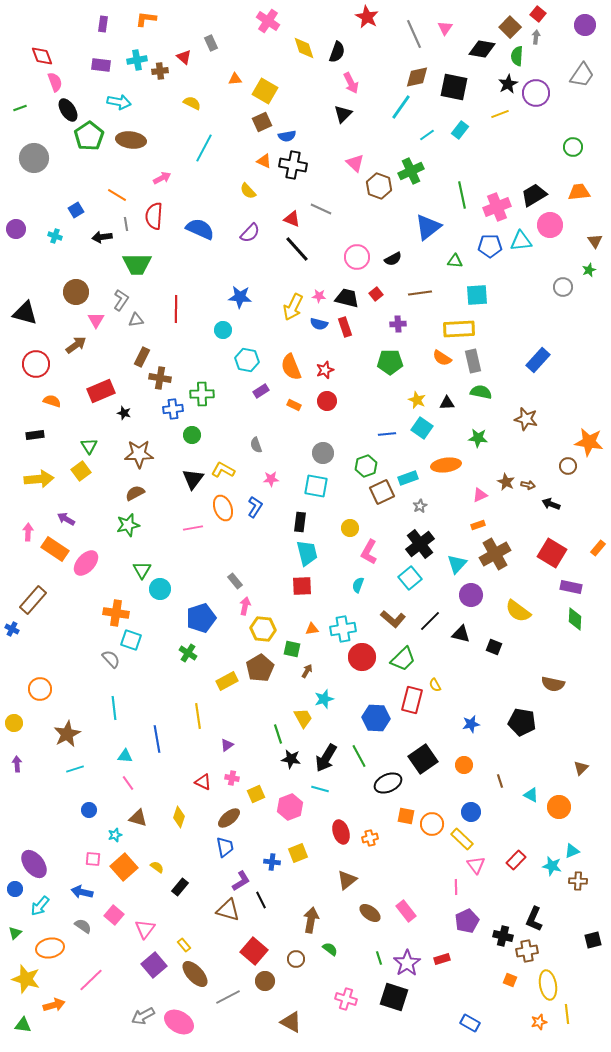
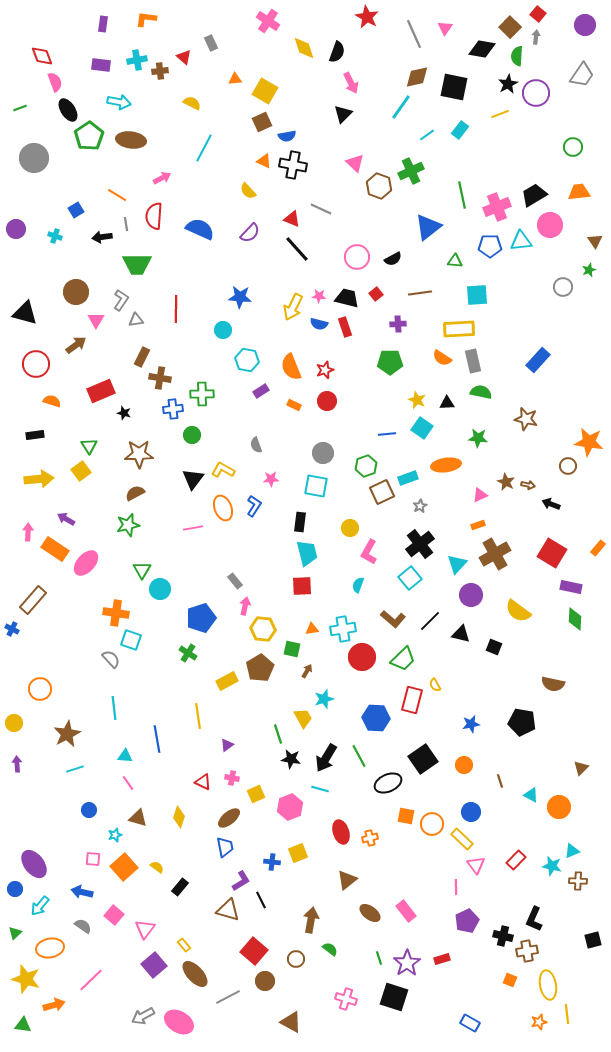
blue L-shape at (255, 507): moved 1 px left, 1 px up
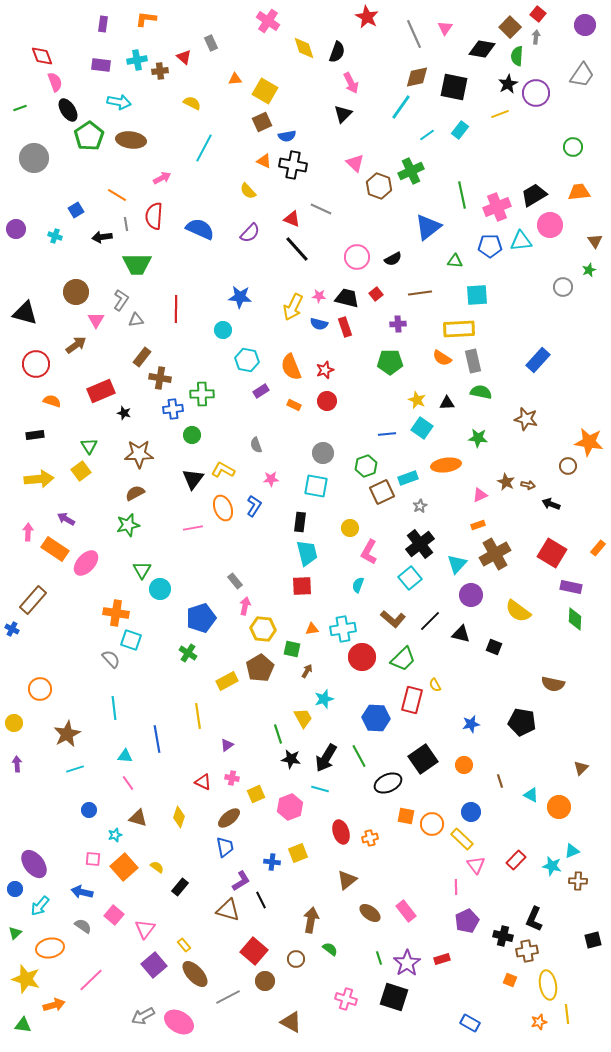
brown rectangle at (142, 357): rotated 12 degrees clockwise
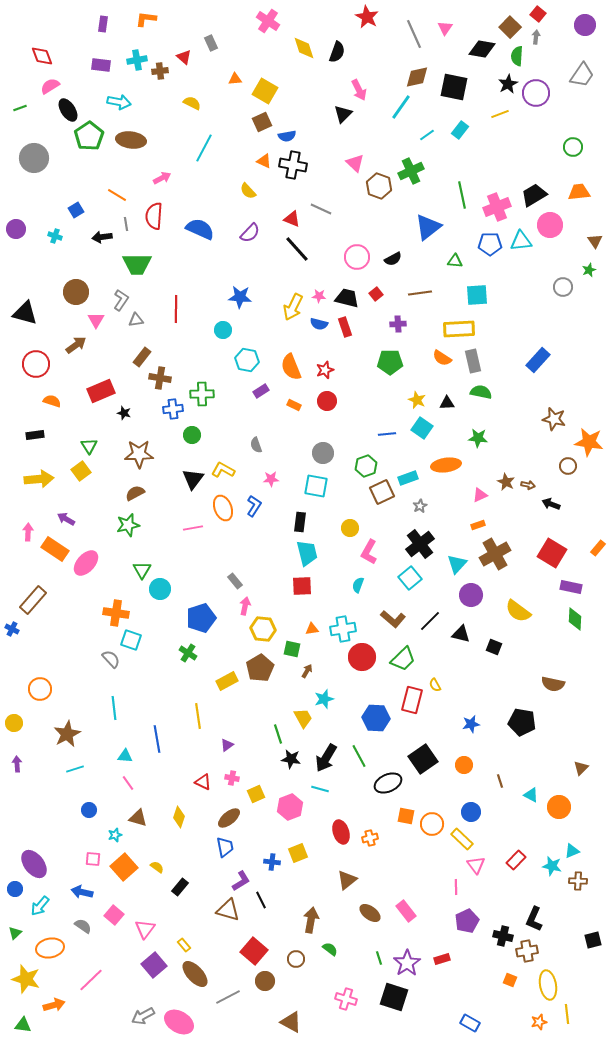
pink semicircle at (55, 82): moved 5 px left, 4 px down; rotated 102 degrees counterclockwise
pink arrow at (351, 83): moved 8 px right, 7 px down
blue pentagon at (490, 246): moved 2 px up
brown star at (526, 419): moved 28 px right
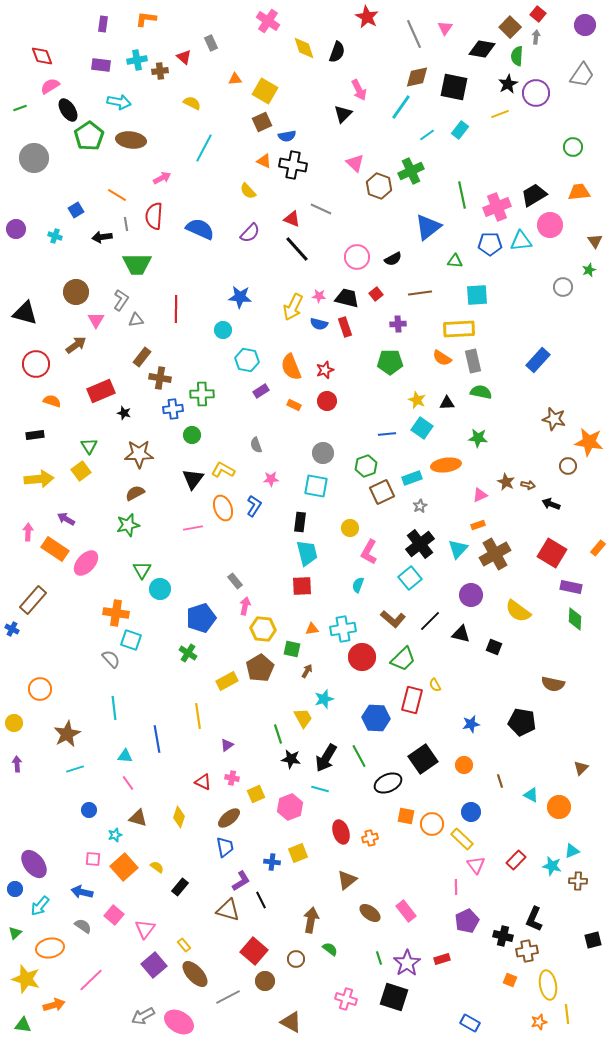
cyan rectangle at (408, 478): moved 4 px right
cyan triangle at (457, 564): moved 1 px right, 15 px up
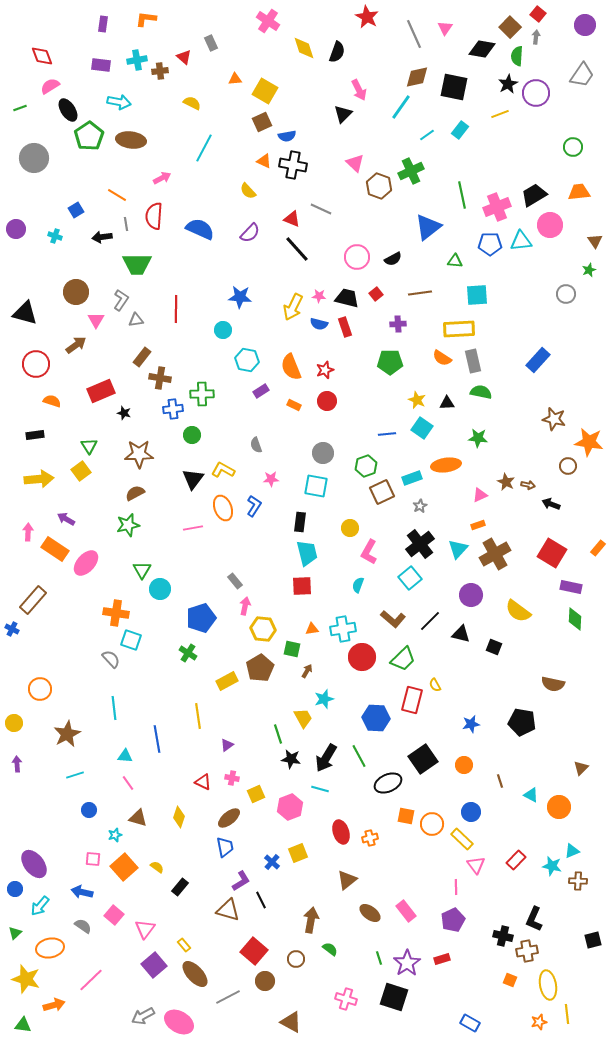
gray circle at (563, 287): moved 3 px right, 7 px down
cyan line at (75, 769): moved 6 px down
blue cross at (272, 862): rotated 35 degrees clockwise
purple pentagon at (467, 921): moved 14 px left, 1 px up
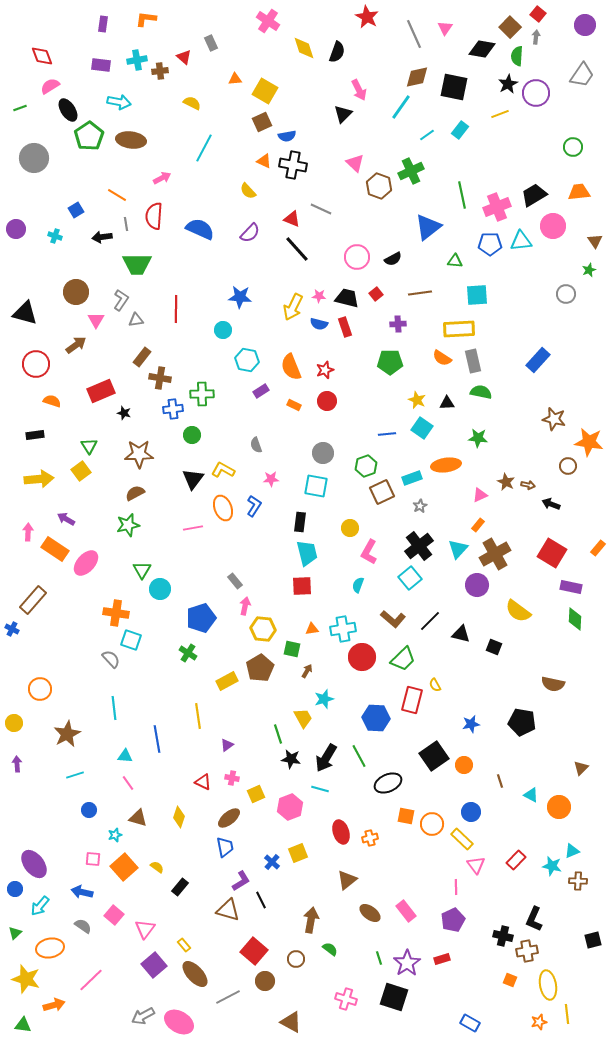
pink circle at (550, 225): moved 3 px right, 1 px down
orange rectangle at (478, 525): rotated 32 degrees counterclockwise
black cross at (420, 544): moved 1 px left, 2 px down
purple circle at (471, 595): moved 6 px right, 10 px up
black square at (423, 759): moved 11 px right, 3 px up
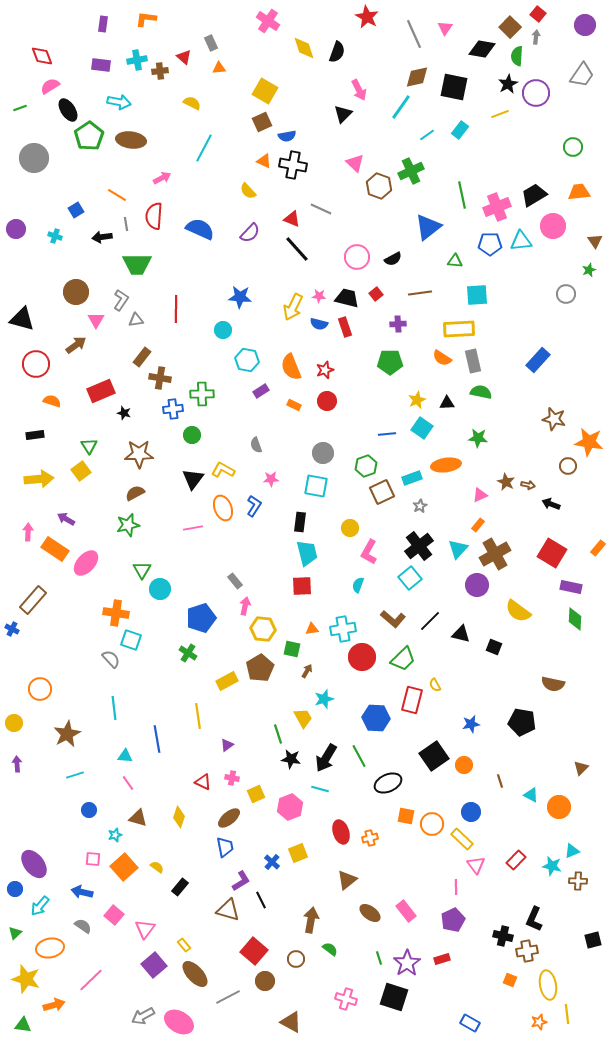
orange triangle at (235, 79): moved 16 px left, 11 px up
black triangle at (25, 313): moved 3 px left, 6 px down
yellow star at (417, 400): rotated 24 degrees clockwise
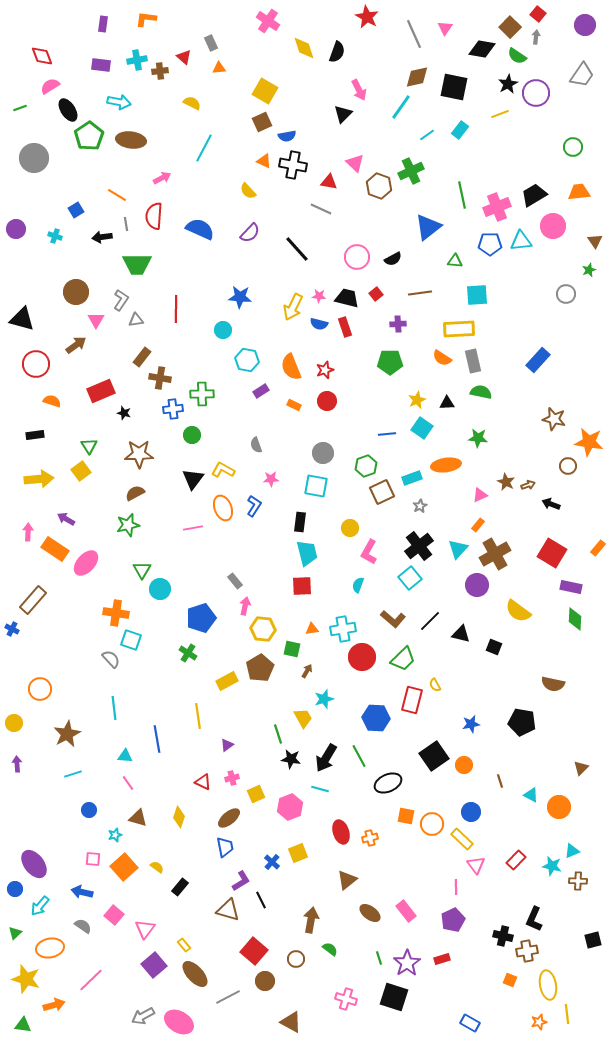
green semicircle at (517, 56): rotated 60 degrees counterclockwise
red triangle at (292, 219): moved 37 px right, 37 px up; rotated 12 degrees counterclockwise
brown arrow at (528, 485): rotated 32 degrees counterclockwise
cyan line at (75, 775): moved 2 px left, 1 px up
pink cross at (232, 778): rotated 24 degrees counterclockwise
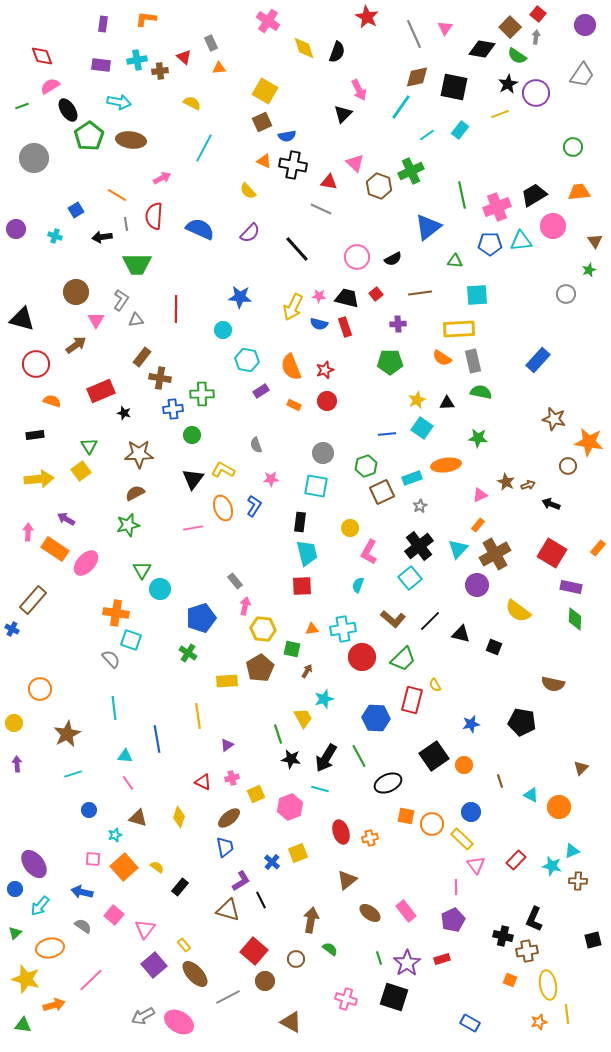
green line at (20, 108): moved 2 px right, 2 px up
yellow rectangle at (227, 681): rotated 25 degrees clockwise
